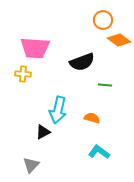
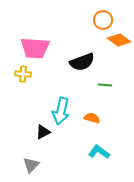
cyan arrow: moved 3 px right, 1 px down
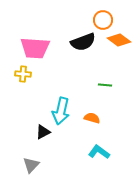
black semicircle: moved 1 px right, 20 px up
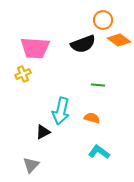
black semicircle: moved 2 px down
yellow cross: rotated 28 degrees counterclockwise
green line: moved 7 px left
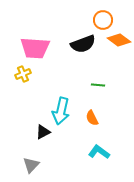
orange semicircle: rotated 133 degrees counterclockwise
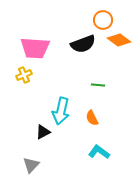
yellow cross: moved 1 px right, 1 px down
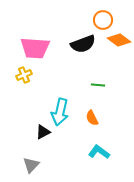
cyan arrow: moved 1 px left, 1 px down
